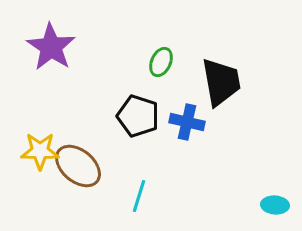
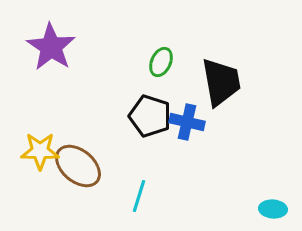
black pentagon: moved 12 px right
cyan ellipse: moved 2 px left, 4 px down
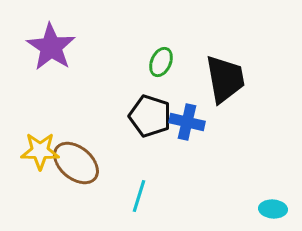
black trapezoid: moved 4 px right, 3 px up
brown ellipse: moved 2 px left, 3 px up
